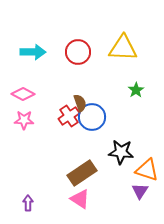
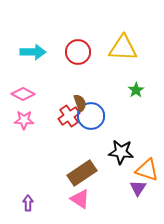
blue circle: moved 1 px left, 1 px up
purple triangle: moved 2 px left, 3 px up
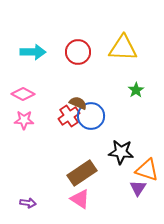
brown semicircle: moved 2 px left; rotated 48 degrees counterclockwise
purple arrow: rotated 98 degrees clockwise
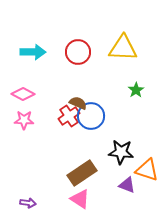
purple triangle: moved 11 px left, 3 px up; rotated 42 degrees counterclockwise
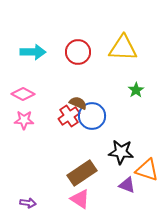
blue circle: moved 1 px right
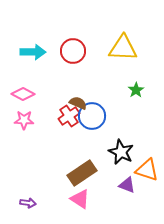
red circle: moved 5 px left, 1 px up
black star: rotated 20 degrees clockwise
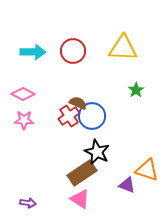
black star: moved 24 px left
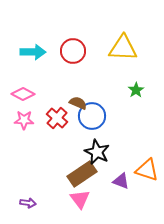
red cross: moved 12 px left, 2 px down; rotated 15 degrees counterclockwise
brown rectangle: moved 1 px down
purple triangle: moved 6 px left, 4 px up
pink triangle: rotated 20 degrees clockwise
